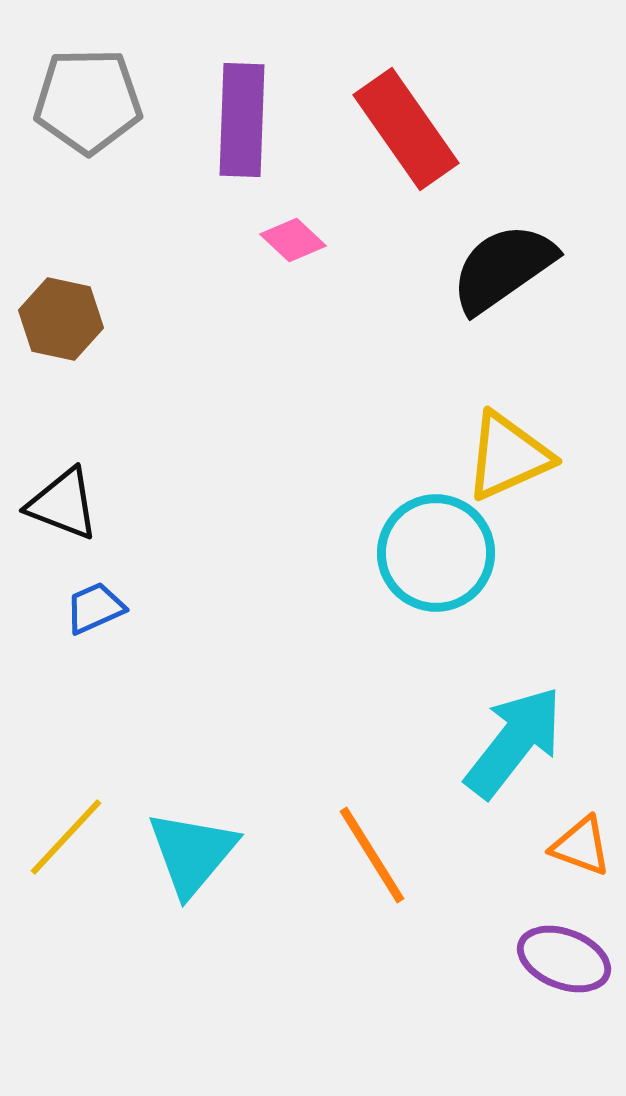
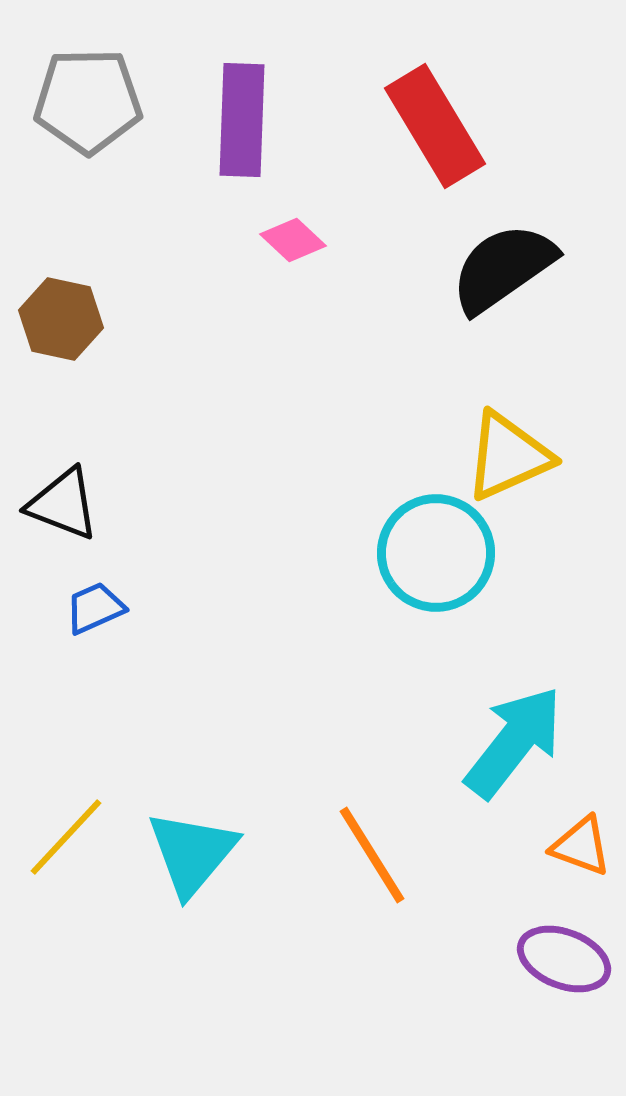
red rectangle: moved 29 px right, 3 px up; rotated 4 degrees clockwise
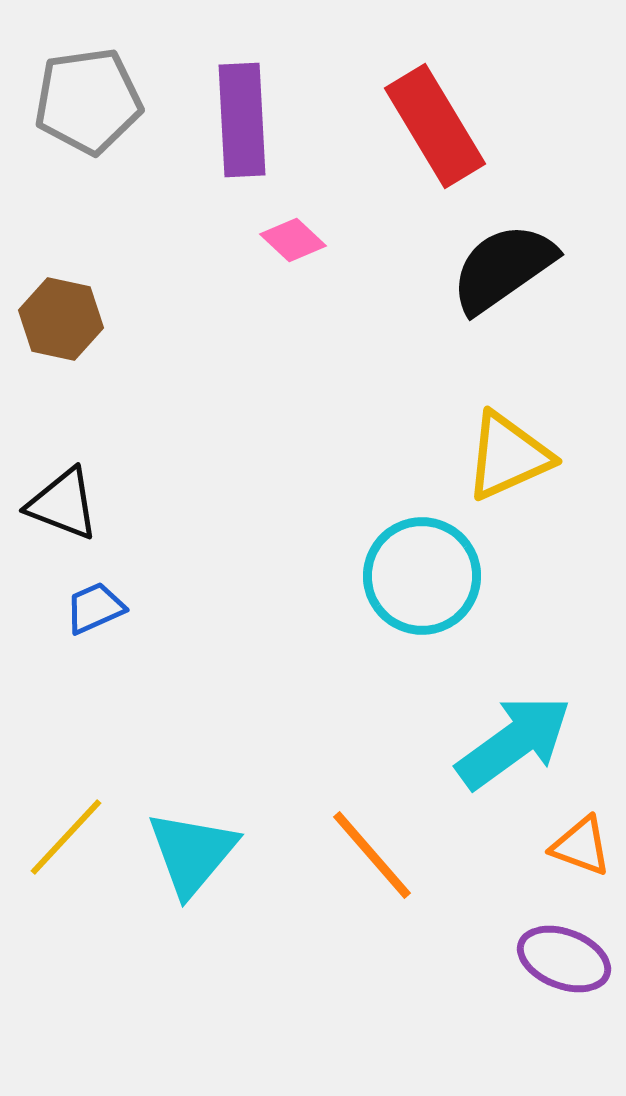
gray pentagon: rotated 7 degrees counterclockwise
purple rectangle: rotated 5 degrees counterclockwise
cyan circle: moved 14 px left, 23 px down
cyan arrow: rotated 16 degrees clockwise
orange line: rotated 9 degrees counterclockwise
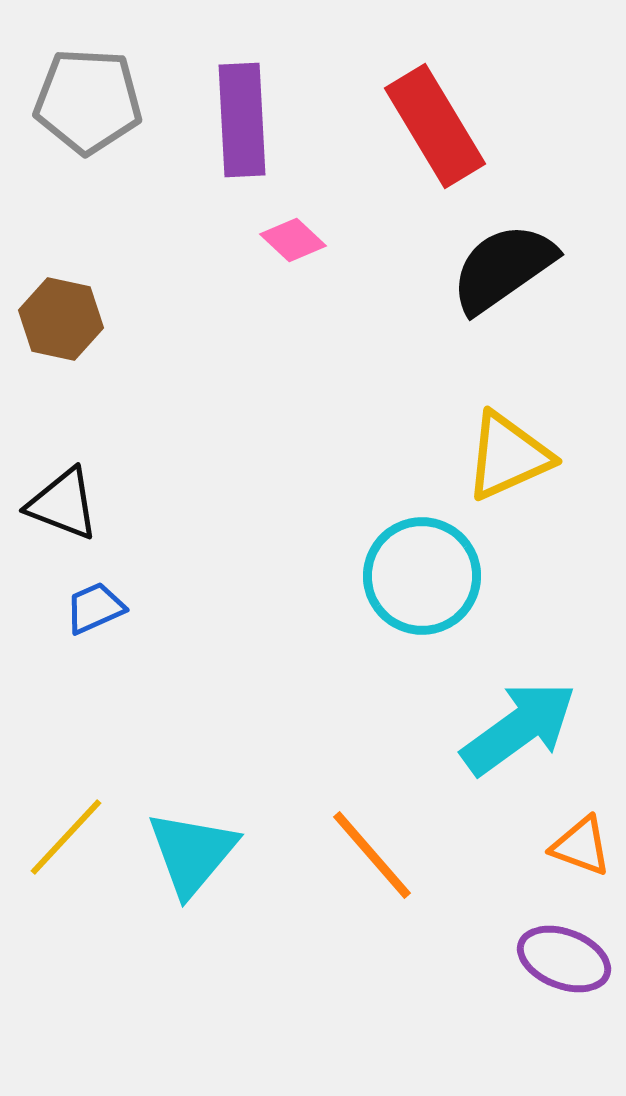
gray pentagon: rotated 11 degrees clockwise
cyan arrow: moved 5 px right, 14 px up
